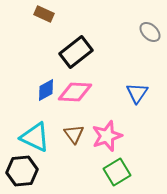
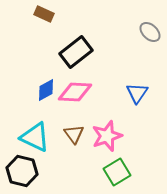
black hexagon: rotated 20 degrees clockwise
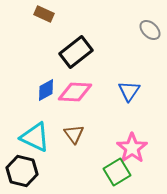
gray ellipse: moved 2 px up
blue triangle: moved 8 px left, 2 px up
pink star: moved 25 px right, 12 px down; rotated 16 degrees counterclockwise
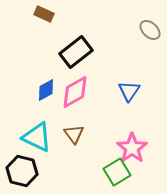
pink diamond: rotated 32 degrees counterclockwise
cyan triangle: moved 2 px right
